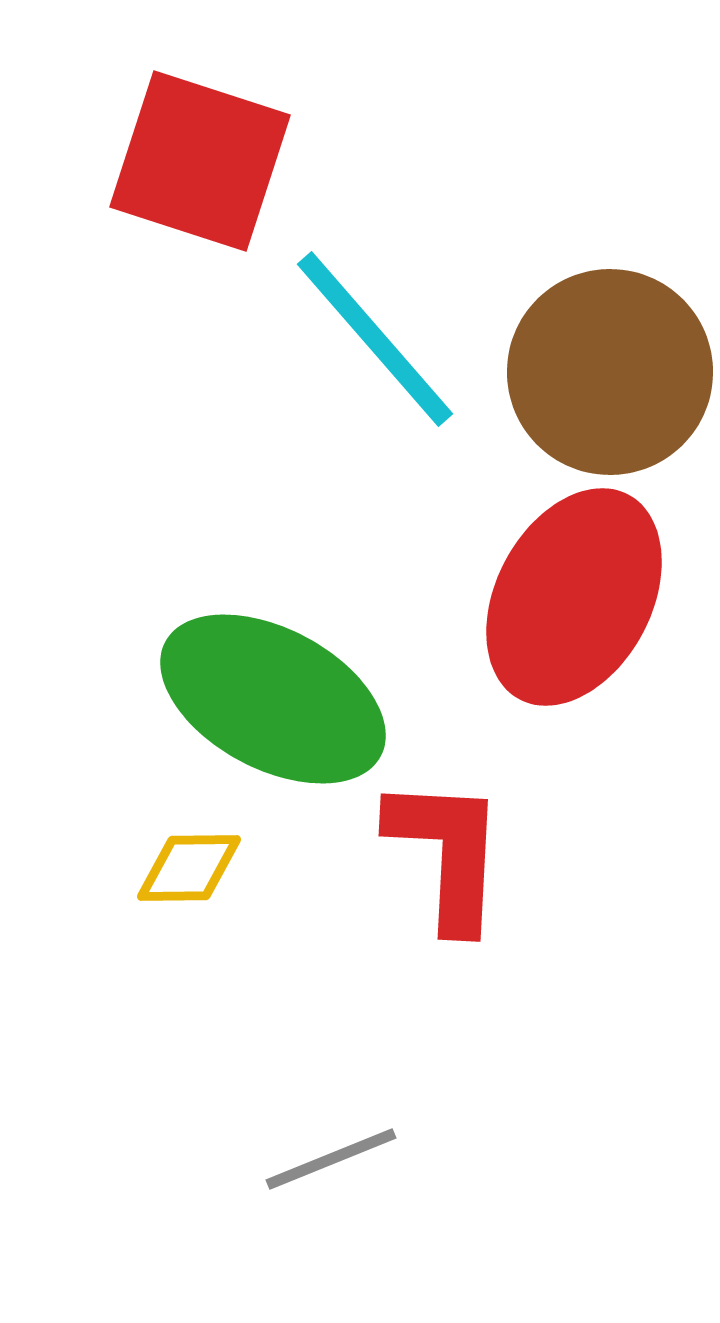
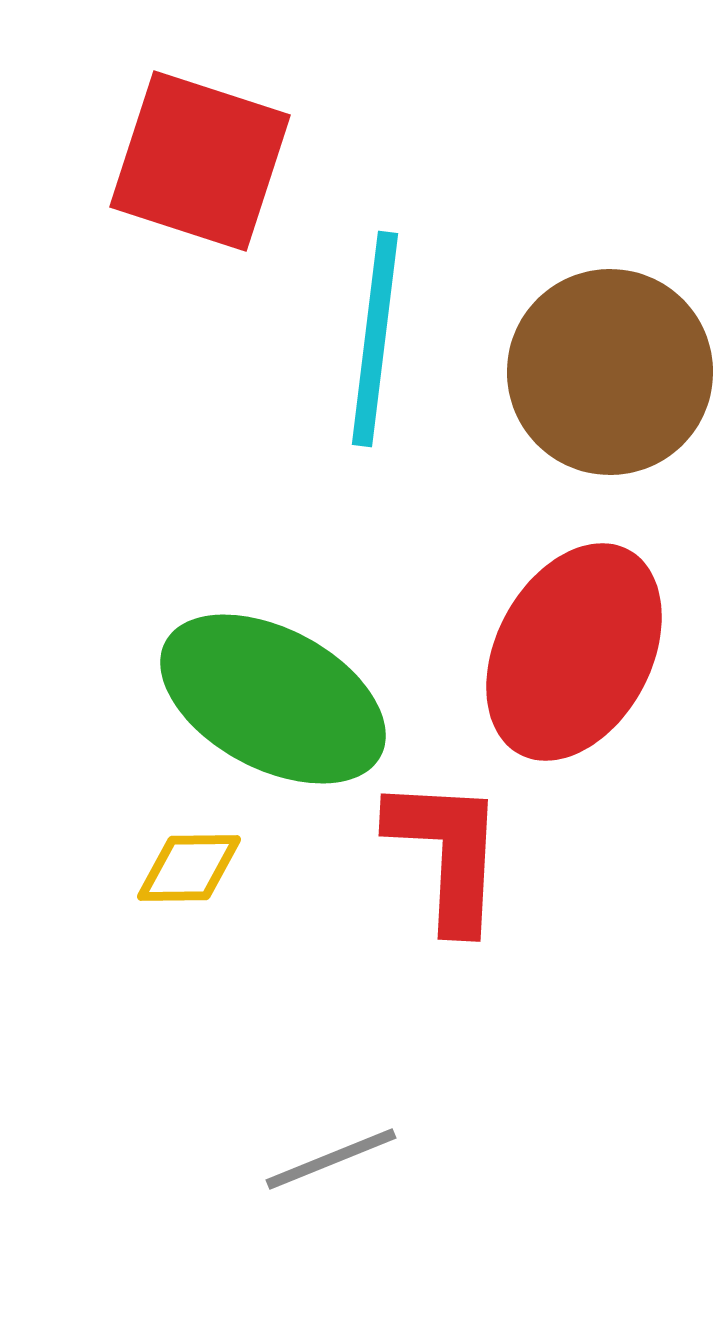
cyan line: rotated 48 degrees clockwise
red ellipse: moved 55 px down
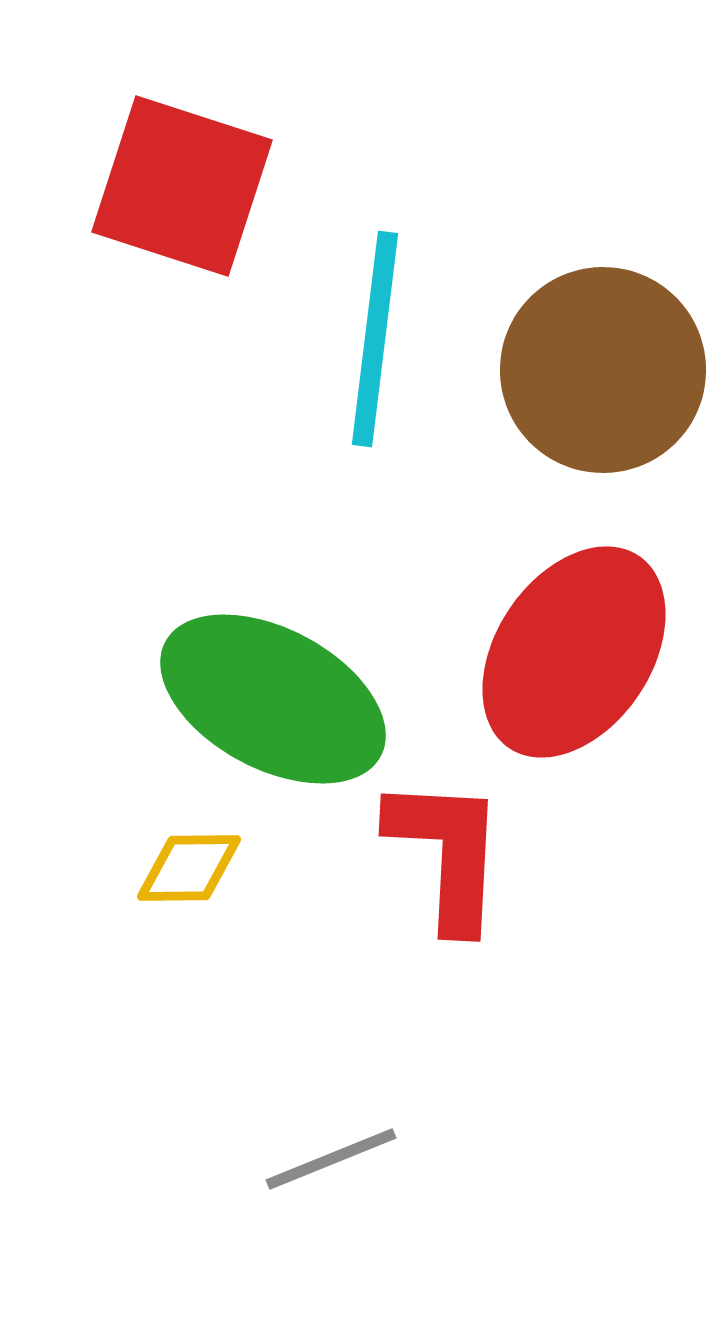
red square: moved 18 px left, 25 px down
brown circle: moved 7 px left, 2 px up
red ellipse: rotated 6 degrees clockwise
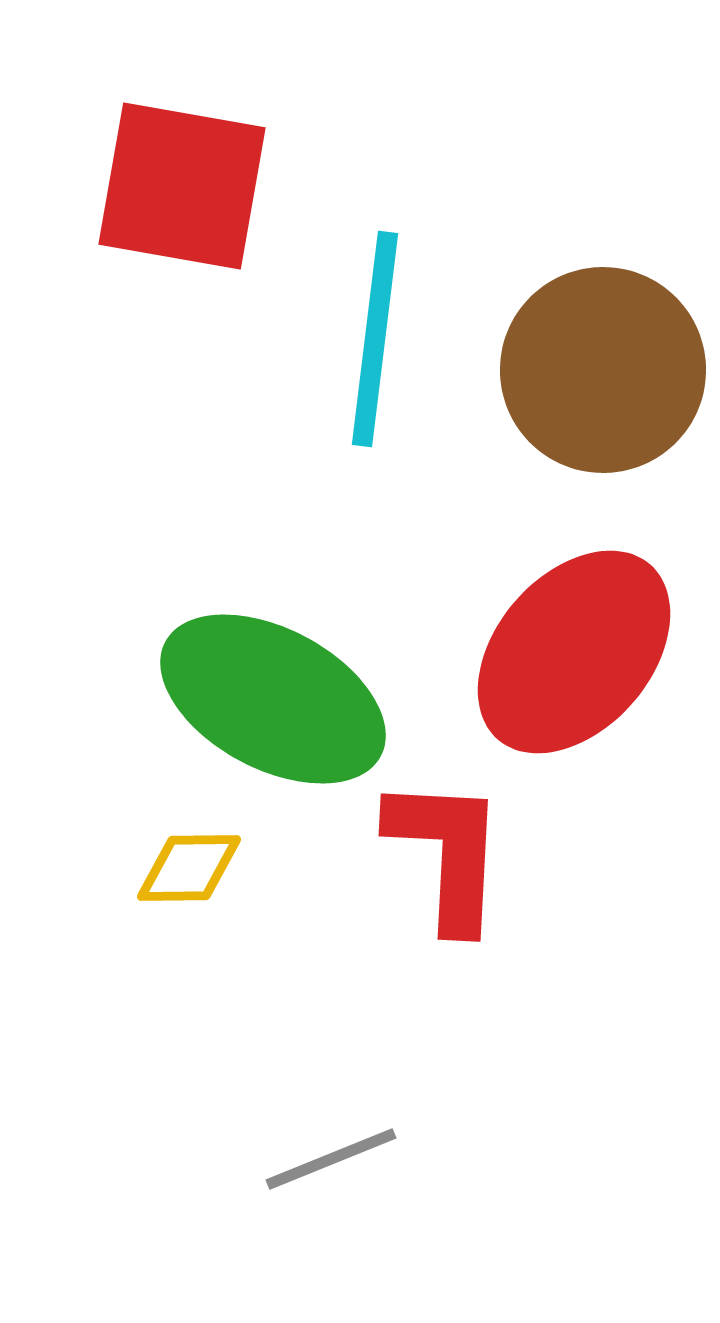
red square: rotated 8 degrees counterclockwise
red ellipse: rotated 7 degrees clockwise
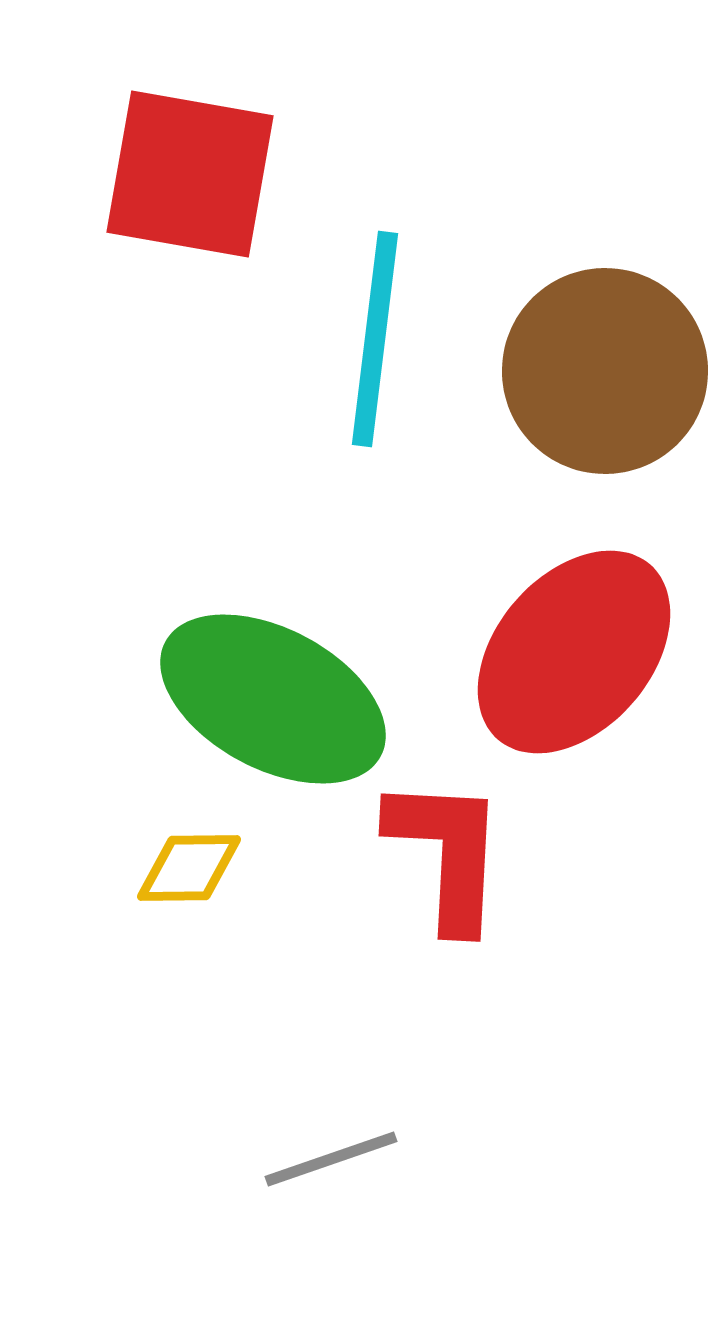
red square: moved 8 px right, 12 px up
brown circle: moved 2 px right, 1 px down
gray line: rotated 3 degrees clockwise
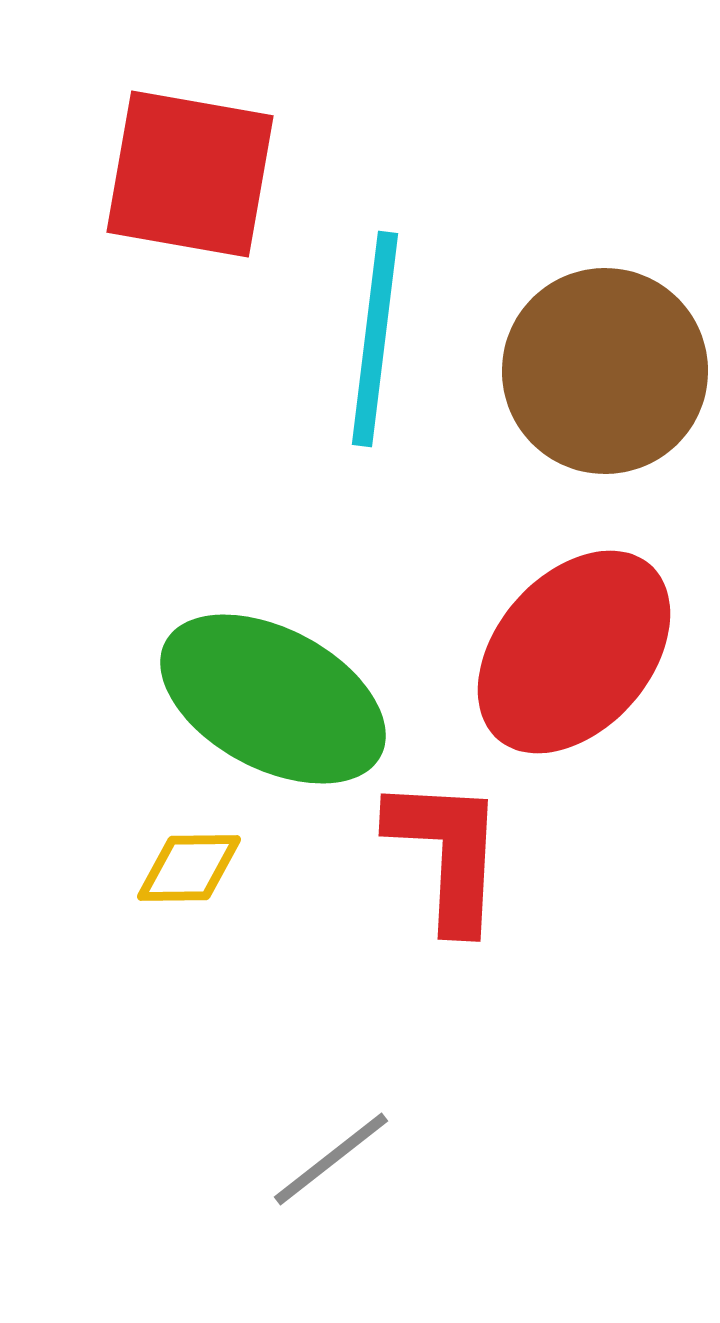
gray line: rotated 19 degrees counterclockwise
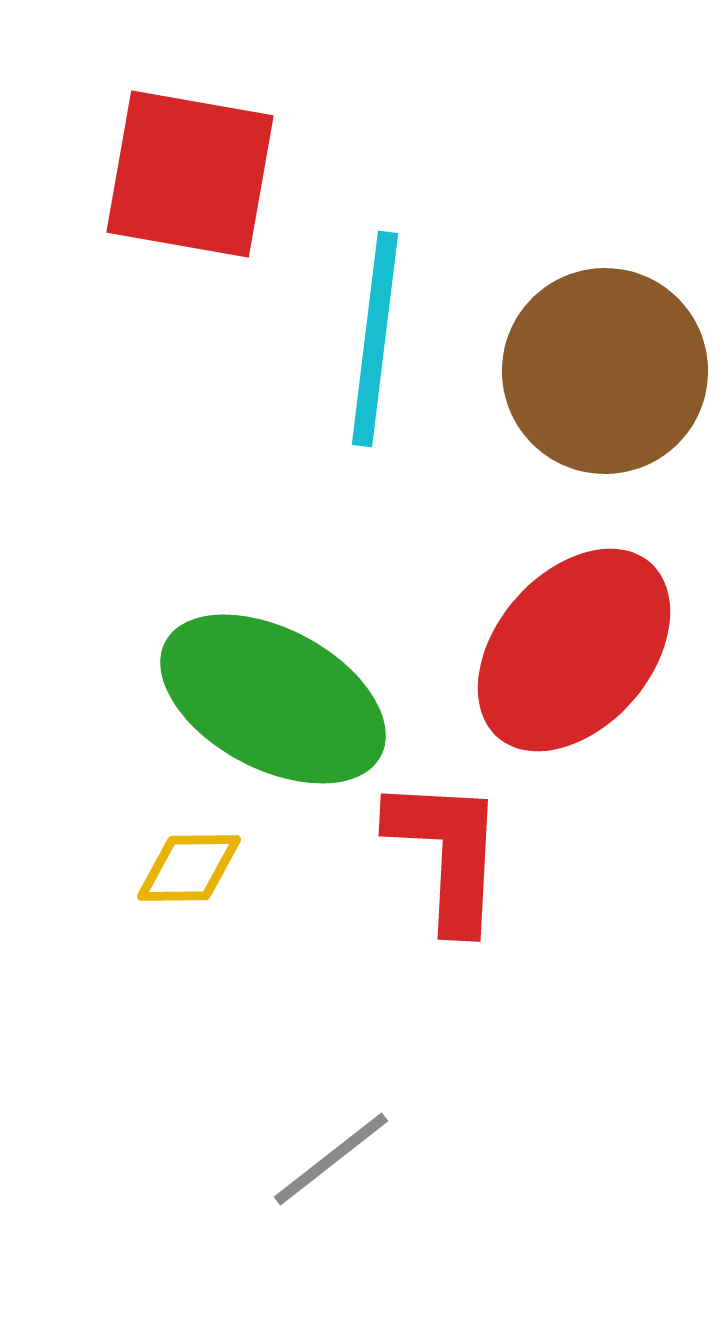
red ellipse: moved 2 px up
